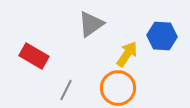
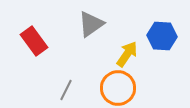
red rectangle: moved 15 px up; rotated 24 degrees clockwise
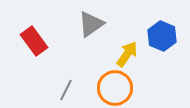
blue hexagon: rotated 20 degrees clockwise
orange circle: moved 3 px left
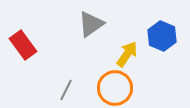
red rectangle: moved 11 px left, 4 px down
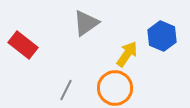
gray triangle: moved 5 px left, 1 px up
red rectangle: rotated 16 degrees counterclockwise
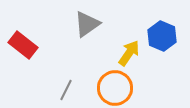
gray triangle: moved 1 px right, 1 px down
yellow arrow: moved 2 px right, 1 px up
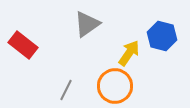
blue hexagon: rotated 8 degrees counterclockwise
orange circle: moved 2 px up
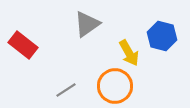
yellow arrow: rotated 116 degrees clockwise
gray line: rotated 30 degrees clockwise
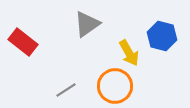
red rectangle: moved 3 px up
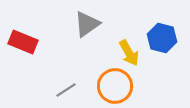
blue hexagon: moved 2 px down
red rectangle: rotated 16 degrees counterclockwise
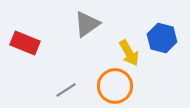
red rectangle: moved 2 px right, 1 px down
